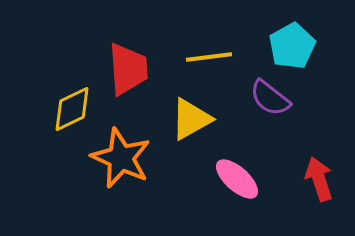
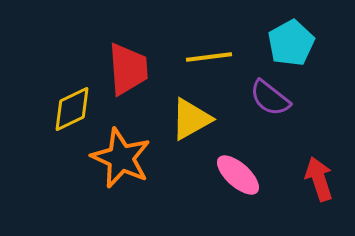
cyan pentagon: moved 1 px left, 3 px up
pink ellipse: moved 1 px right, 4 px up
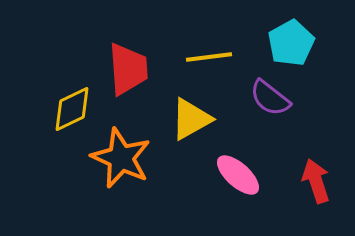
red arrow: moved 3 px left, 2 px down
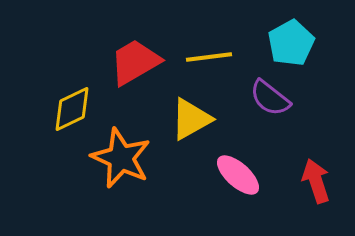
red trapezoid: moved 7 px right, 7 px up; rotated 116 degrees counterclockwise
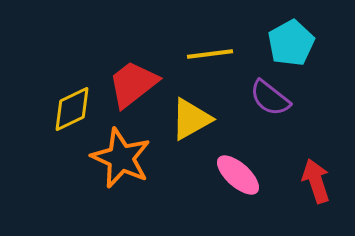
yellow line: moved 1 px right, 3 px up
red trapezoid: moved 2 px left, 22 px down; rotated 8 degrees counterclockwise
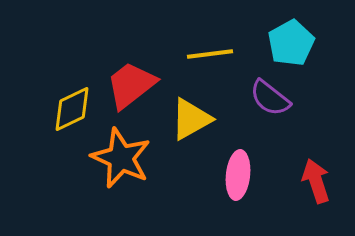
red trapezoid: moved 2 px left, 1 px down
pink ellipse: rotated 54 degrees clockwise
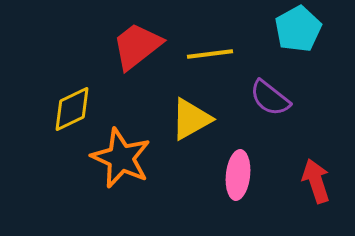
cyan pentagon: moved 7 px right, 14 px up
red trapezoid: moved 6 px right, 39 px up
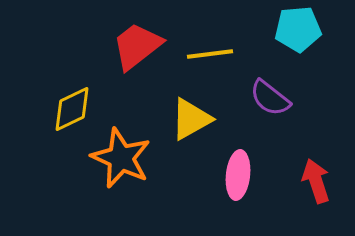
cyan pentagon: rotated 24 degrees clockwise
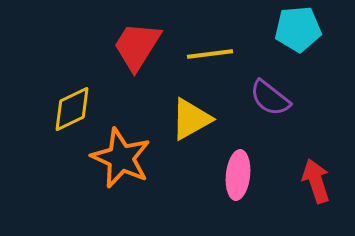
red trapezoid: rotated 20 degrees counterclockwise
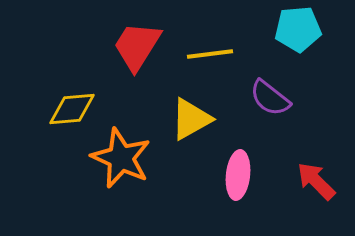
yellow diamond: rotated 21 degrees clockwise
red arrow: rotated 27 degrees counterclockwise
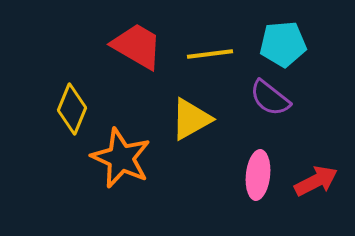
cyan pentagon: moved 15 px left, 15 px down
red trapezoid: rotated 88 degrees clockwise
yellow diamond: rotated 63 degrees counterclockwise
pink ellipse: moved 20 px right
red arrow: rotated 108 degrees clockwise
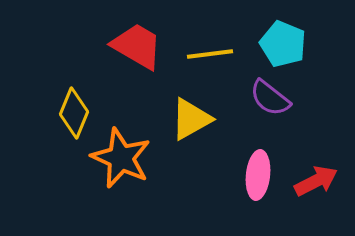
cyan pentagon: rotated 27 degrees clockwise
yellow diamond: moved 2 px right, 4 px down
